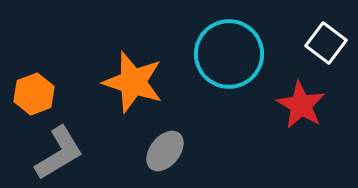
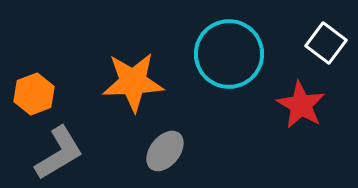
orange star: rotated 20 degrees counterclockwise
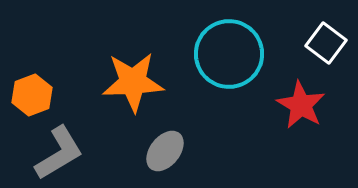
orange hexagon: moved 2 px left, 1 px down
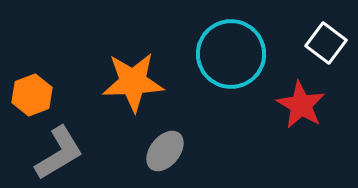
cyan circle: moved 2 px right
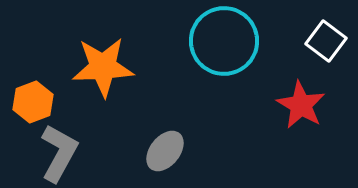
white square: moved 2 px up
cyan circle: moved 7 px left, 13 px up
orange star: moved 30 px left, 15 px up
orange hexagon: moved 1 px right, 7 px down
gray L-shape: rotated 30 degrees counterclockwise
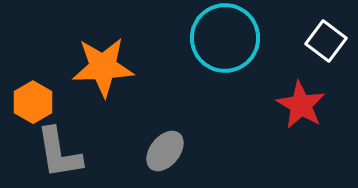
cyan circle: moved 1 px right, 3 px up
orange hexagon: rotated 9 degrees counterclockwise
gray L-shape: rotated 142 degrees clockwise
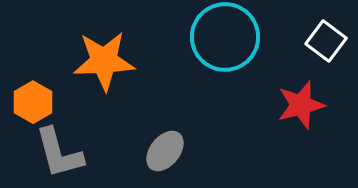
cyan circle: moved 1 px up
orange star: moved 1 px right, 6 px up
red star: rotated 27 degrees clockwise
gray L-shape: rotated 6 degrees counterclockwise
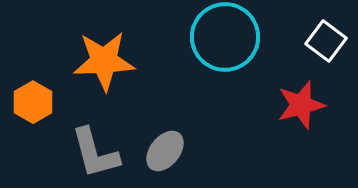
gray L-shape: moved 36 px right
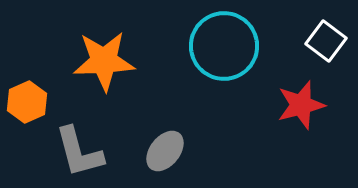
cyan circle: moved 1 px left, 9 px down
orange hexagon: moved 6 px left; rotated 6 degrees clockwise
gray L-shape: moved 16 px left, 1 px up
